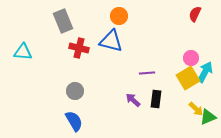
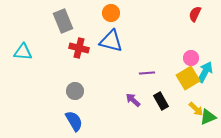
orange circle: moved 8 px left, 3 px up
black rectangle: moved 5 px right, 2 px down; rotated 36 degrees counterclockwise
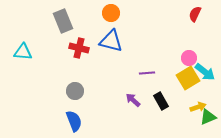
pink circle: moved 2 px left
cyan arrow: rotated 100 degrees clockwise
yellow arrow: moved 2 px right, 2 px up; rotated 63 degrees counterclockwise
blue semicircle: rotated 10 degrees clockwise
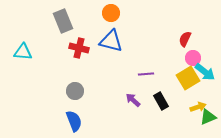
red semicircle: moved 10 px left, 25 px down
pink circle: moved 4 px right
purple line: moved 1 px left, 1 px down
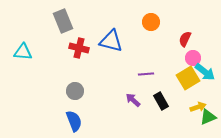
orange circle: moved 40 px right, 9 px down
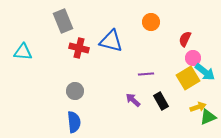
blue semicircle: moved 1 px down; rotated 15 degrees clockwise
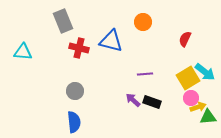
orange circle: moved 8 px left
pink circle: moved 2 px left, 40 px down
purple line: moved 1 px left
black rectangle: moved 9 px left, 1 px down; rotated 42 degrees counterclockwise
green triangle: rotated 18 degrees clockwise
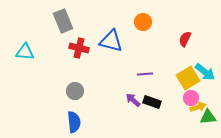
cyan triangle: moved 2 px right
